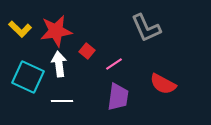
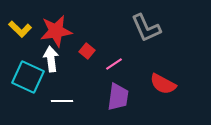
white arrow: moved 8 px left, 5 px up
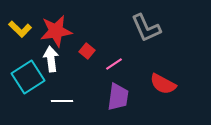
cyan square: rotated 32 degrees clockwise
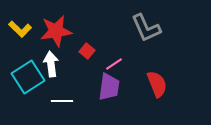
white arrow: moved 5 px down
red semicircle: moved 6 px left; rotated 140 degrees counterclockwise
purple trapezoid: moved 9 px left, 10 px up
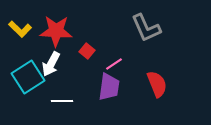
red star: rotated 12 degrees clockwise
white arrow: rotated 145 degrees counterclockwise
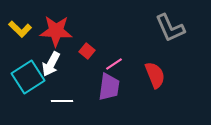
gray L-shape: moved 24 px right
red semicircle: moved 2 px left, 9 px up
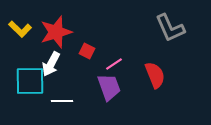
red star: moved 1 px down; rotated 20 degrees counterclockwise
red square: rotated 14 degrees counterclockwise
cyan square: moved 2 px right, 4 px down; rotated 32 degrees clockwise
purple trapezoid: rotated 28 degrees counterclockwise
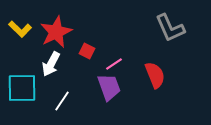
red star: rotated 8 degrees counterclockwise
cyan square: moved 8 px left, 7 px down
white line: rotated 55 degrees counterclockwise
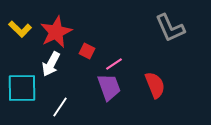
red semicircle: moved 10 px down
white line: moved 2 px left, 6 px down
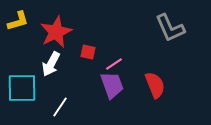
yellow L-shape: moved 2 px left, 8 px up; rotated 60 degrees counterclockwise
red square: moved 1 px right, 1 px down; rotated 14 degrees counterclockwise
purple trapezoid: moved 3 px right, 2 px up
